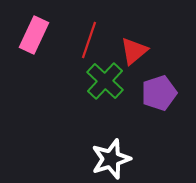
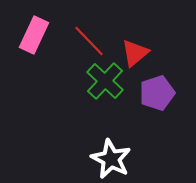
red line: moved 1 px down; rotated 63 degrees counterclockwise
red triangle: moved 1 px right, 2 px down
purple pentagon: moved 2 px left
white star: rotated 27 degrees counterclockwise
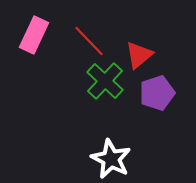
red triangle: moved 4 px right, 2 px down
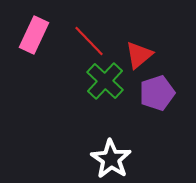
white star: rotated 6 degrees clockwise
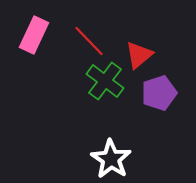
green cross: rotated 6 degrees counterclockwise
purple pentagon: moved 2 px right
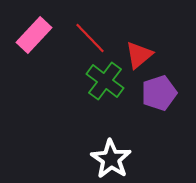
pink rectangle: rotated 18 degrees clockwise
red line: moved 1 px right, 3 px up
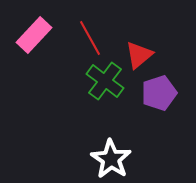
red line: rotated 15 degrees clockwise
